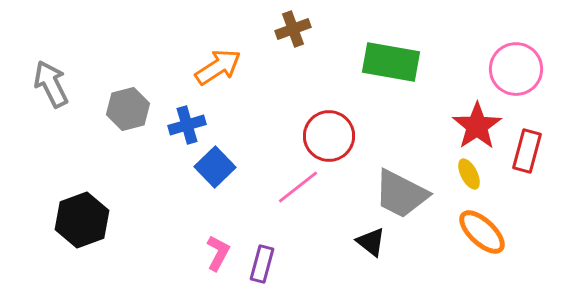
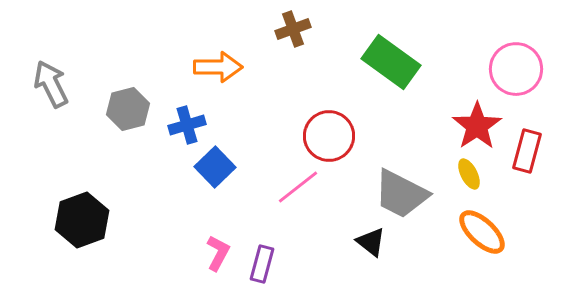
green rectangle: rotated 26 degrees clockwise
orange arrow: rotated 33 degrees clockwise
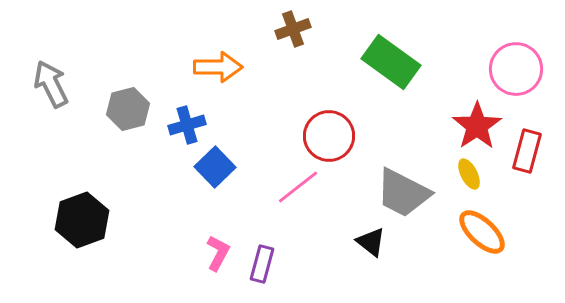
gray trapezoid: moved 2 px right, 1 px up
